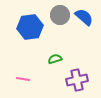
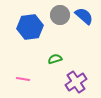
blue semicircle: moved 1 px up
purple cross: moved 1 px left, 2 px down; rotated 20 degrees counterclockwise
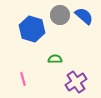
blue hexagon: moved 2 px right, 2 px down; rotated 25 degrees clockwise
green semicircle: rotated 16 degrees clockwise
pink line: rotated 64 degrees clockwise
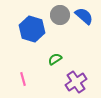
green semicircle: rotated 32 degrees counterclockwise
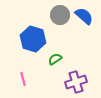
blue hexagon: moved 1 px right, 10 px down
purple cross: rotated 15 degrees clockwise
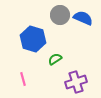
blue semicircle: moved 1 px left, 2 px down; rotated 18 degrees counterclockwise
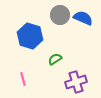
blue hexagon: moved 3 px left, 3 px up
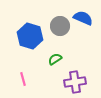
gray circle: moved 11 px down
purple cross: moved 1 px left; rotated 10 degrees clockwise
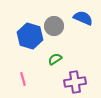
gray circle: moved 6 px left
